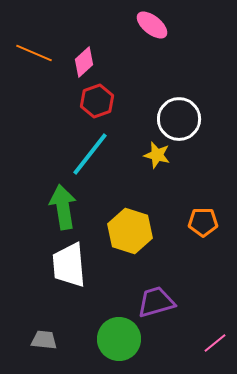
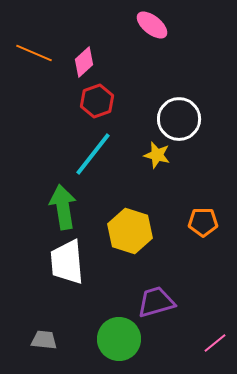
cyan line: moved 3 px right
white trapezoid: moved 2 px left, 3 px up
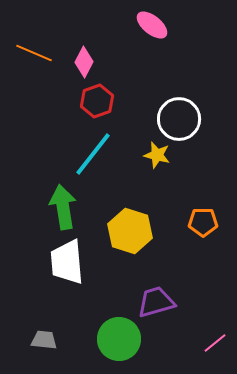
pink diamond: rotated 20 degrees counterclockwise
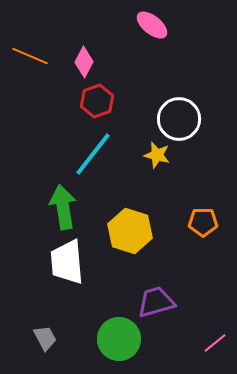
orange line: moved 4 px left, 3 px down
gray trapezoid: moved 1 px right, 2 px up; rotated 56 degrees clockwise
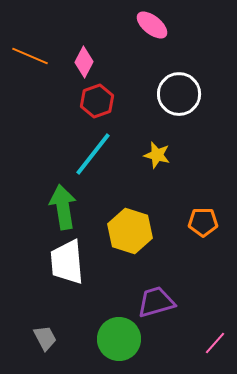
white circle: moved 25 px up
pink line: rotated 10 degrees counterclockwise
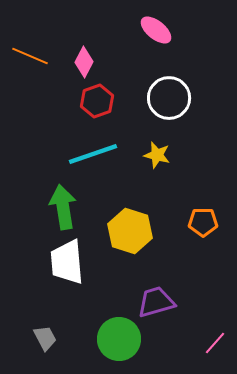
pink ellipse: moved 4 px right, 5 px down
white circle: moved 10 px left, 4 px down
cyan line: rotated 33 degrees clockwise
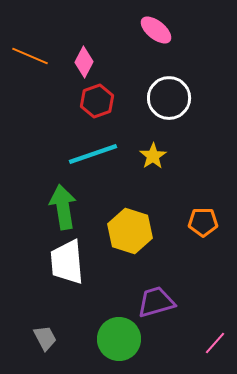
yellow star: moved 4 px left, 1 px down; rotated 24 degrees clockwise
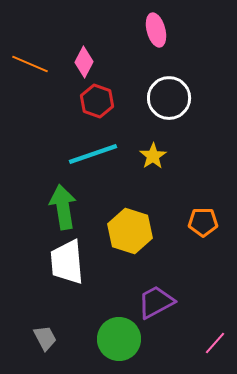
pink ellipse: rotated 36 degrees clockwise
orange line: moved 8 px down
red hexagon: rotated 20 degrees counterclockwise
purple trapezoid: rotated 12 degrees counterclockwise
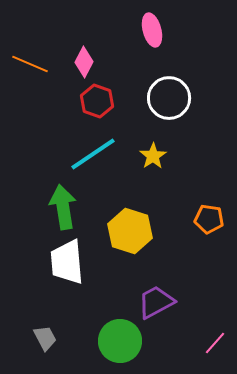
pink ellipse: moved 4 px left
cyan line: rotated 15 degrees counterclockwise
orange pentagon: moved 6 px right, 3 px up; rotated 8 degrees clockwise
green circle: moved 1 px right, 2 px down
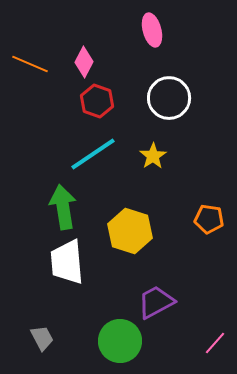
gray trapezoid: moved 3 px left
